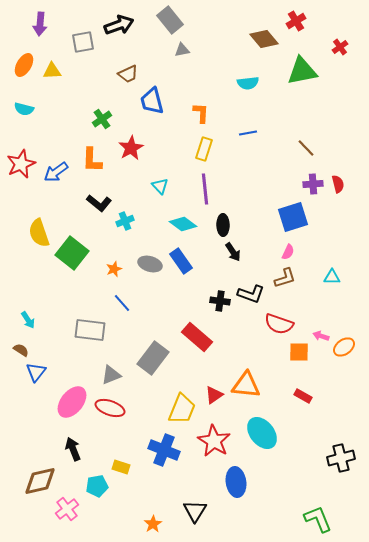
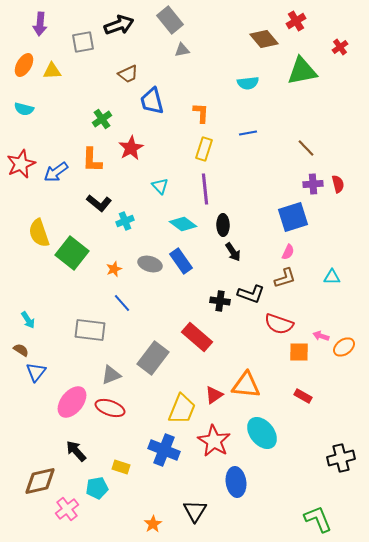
black arrow at (73, 449): moved 3 px right, 2 px down; rotated 20 degrees counterclockwise
cyan pentagon at (97, 486): moved 2 px down
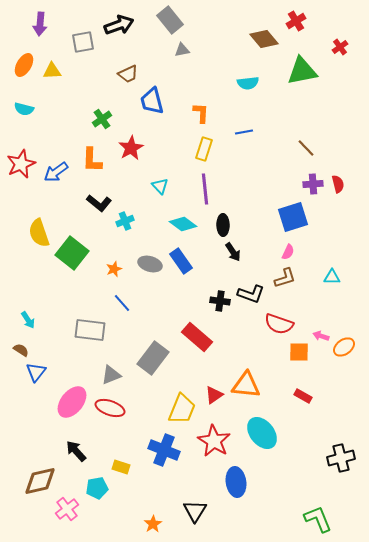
blue line at (248, 133): moved 4 px left, 1 px up
